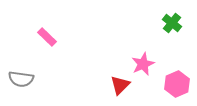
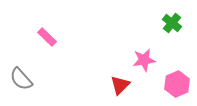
pink star: moved 1 px right, 4 px up; rotated 15 degrees clockwise
gray semicircle: rotated 40 degrees clockwise
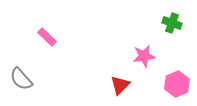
green cross: rotated 18 degrees counterclockwise
pink star: moved 4 px up
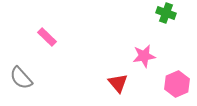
green cross: moved 6 px left, 10 px up
gray semicircle: moved 1 px up
red triangle: moved 2 px left, 2 px up; rotated 25 degrees counterclockwise
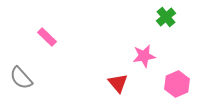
green cross: moved 4 px down; rotated 30 degrees clockwise
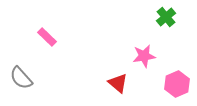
red triangle: rotated 10 degrees counterclockwise
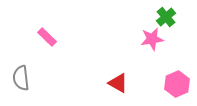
pink star: moved 8 px right, 17 px up
gray semicircle: rotated 35 degrees clockwise
red triangle: rotated 10 degrees counterclockwise
